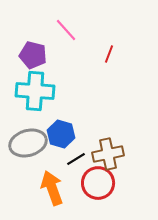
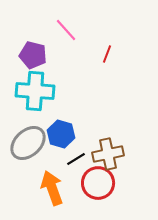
red line: moved 2 px left
gray ellipse: rotated 27 degrees counterclockwise
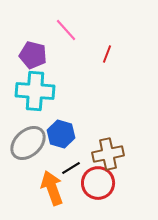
black line: moved 5 px left, 9 px down
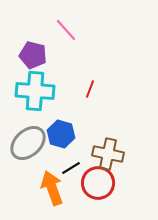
red line: moved 17 px left, 35 px down
brown cross: rotated 24 degrees clockwise
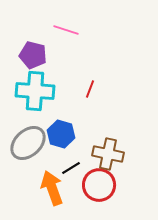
pink line: rotated 30 degrees counterclockwise
red circle: moved 1 px right, 2 px down
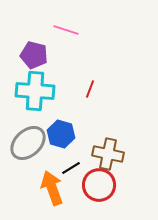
purple pentagon: moved 1 px right
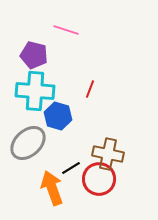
blue hexagon: moved 3 px left, 18 px up
red circle: moved 6 px up
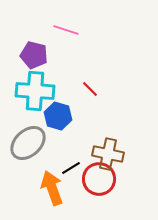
red line: rotated 66 degrees counterclockwise
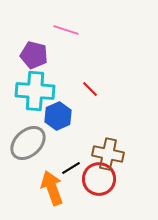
blue hexagon: rotated 20 degrees clockwise
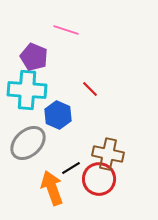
purple pentagon: moved 2 px down; rotated 8 degrees clockwise
cyan cross: moved 8 px left, 1 px up
blue hexagon: moved 1 px up; rotated 12 degrees counterclockwise
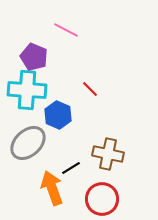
pink line: rotated 10 degrees clockwise
red circle: moved 3 px right, 20 px down
